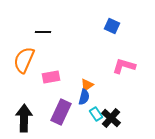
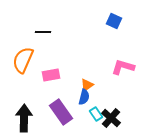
blue square: moved 2 px right, 5 px up
orange semicircle: moved 1 px left
pink L-shape: moved 1 px left, 1 px down
pink rectangle: moved 2 px up
purple rectangle: rotated 60 degrees counterclockwise
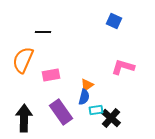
cyan rectangle: moved 4 px up; rotated 64 degrees counterclockwise
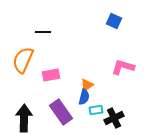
black cross: moved 3 px right; rotated 24 degrees clockwise
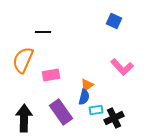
pink L-shape: moved 1 px left; rotated 150 degrees counterclockwise
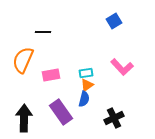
blue square: rotated 35 degrees clockwise
blue semicircle: moved 2 px down
cyan rectangle: moved 10 px left, 37 px up
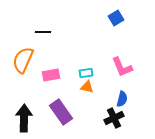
blue square: moved 2 px right, 3 px up
pink L-shape: rotated 20 degrees clockwise
orange triangle: moved 2 px down; rotated 48 degrees clockwise
blue semicircle: moved 38 px right
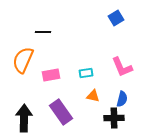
orange triangle: moved 6 px right, 9 px down
black cross: rotated 24 degrees clockwise
